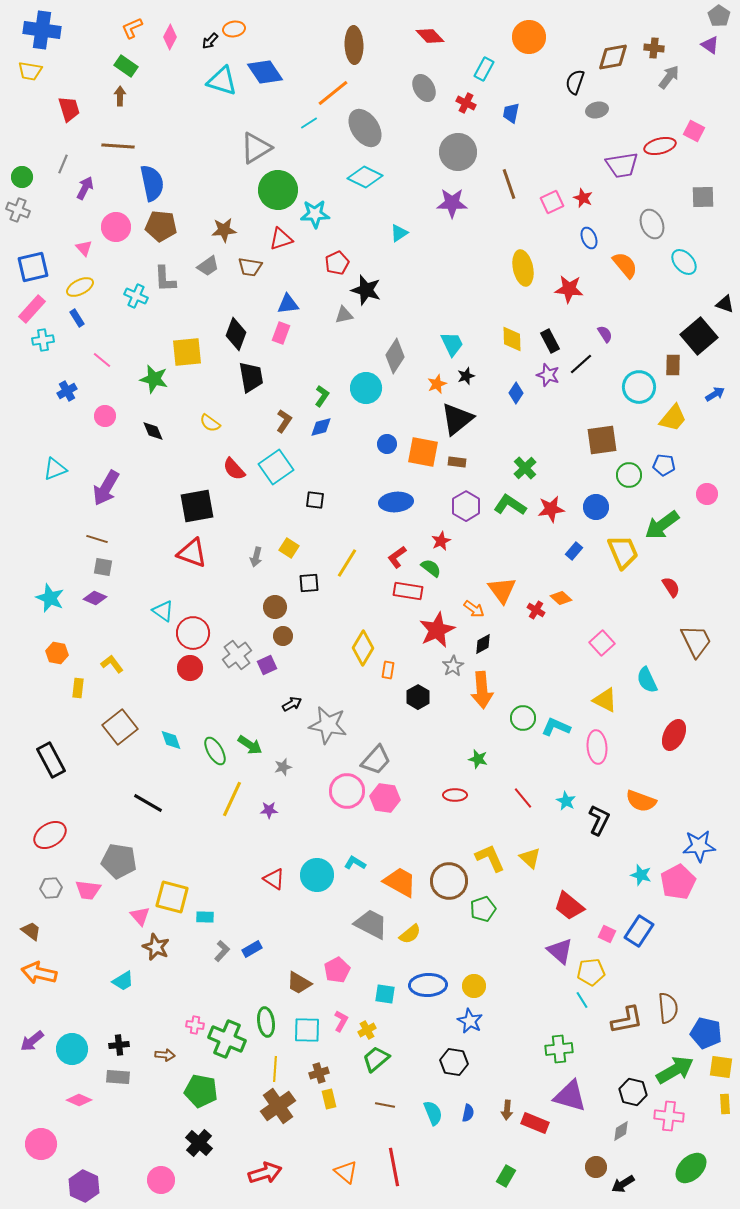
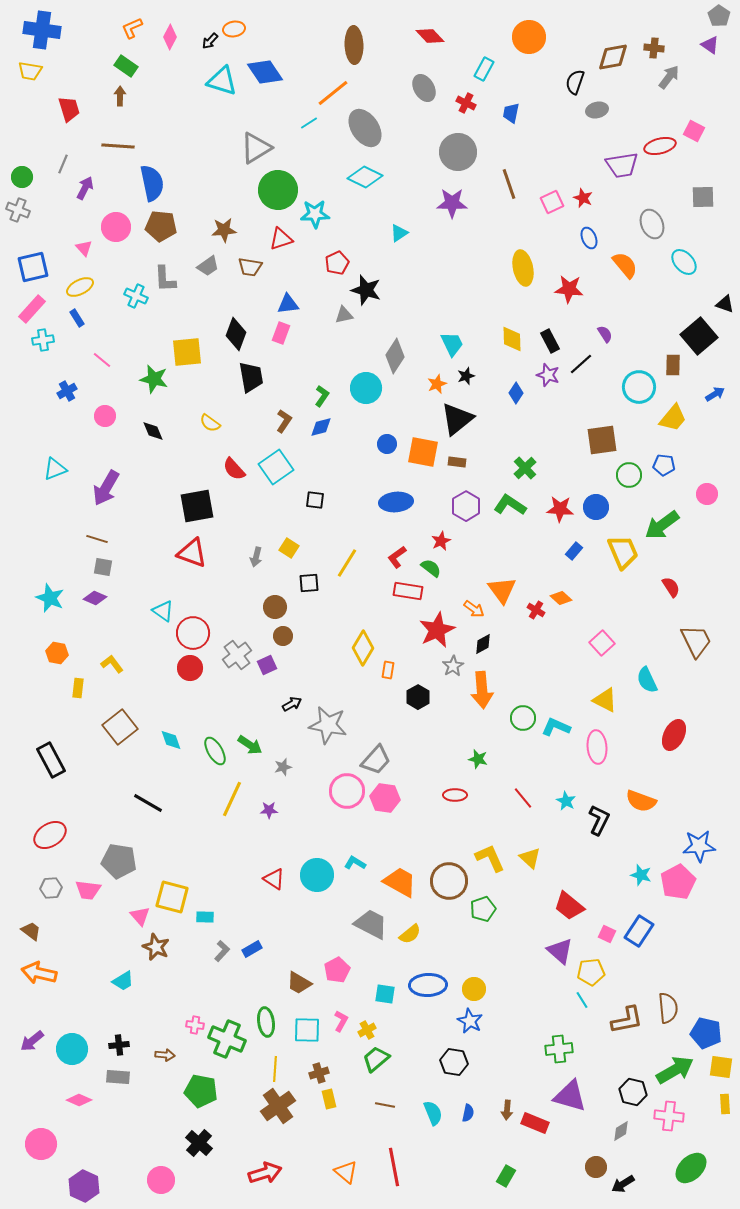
red star at (551, 509): moved 9 px right; rotated 12 degrees clockwise
yellow circle at (474, 986): moved 3 px down
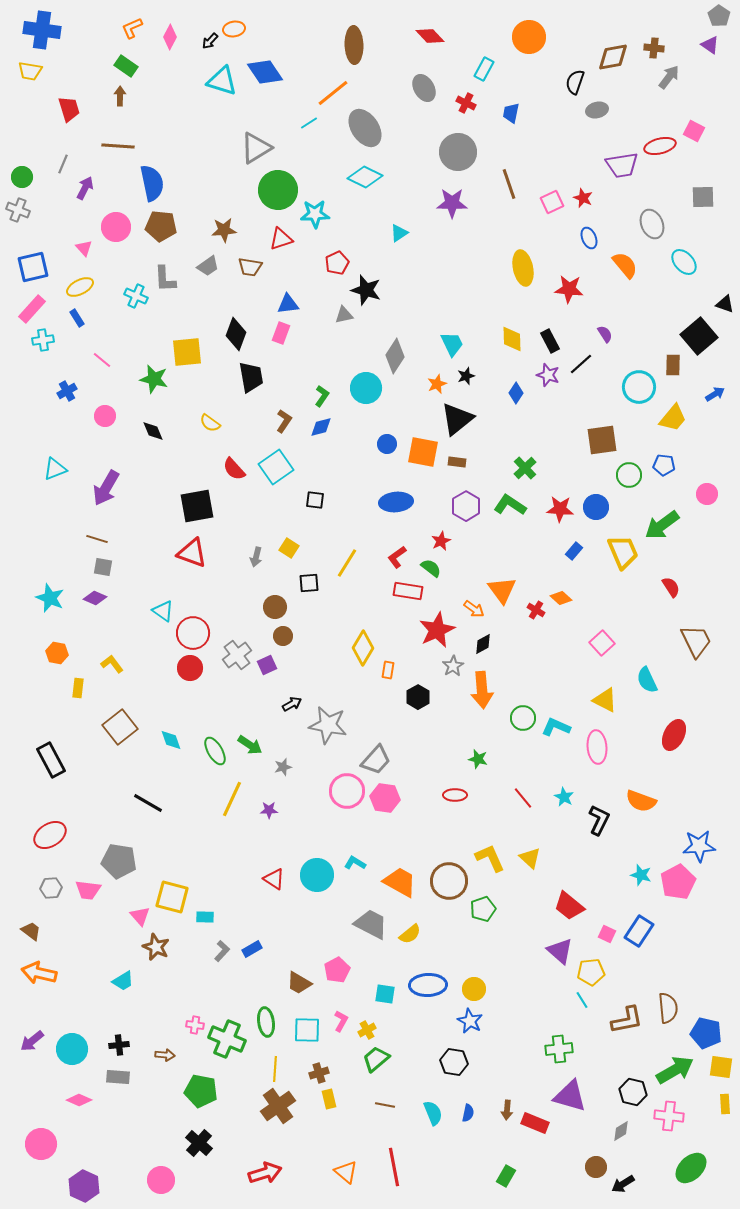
cyan star at (566, 801): moved 2 px left, 4 px up
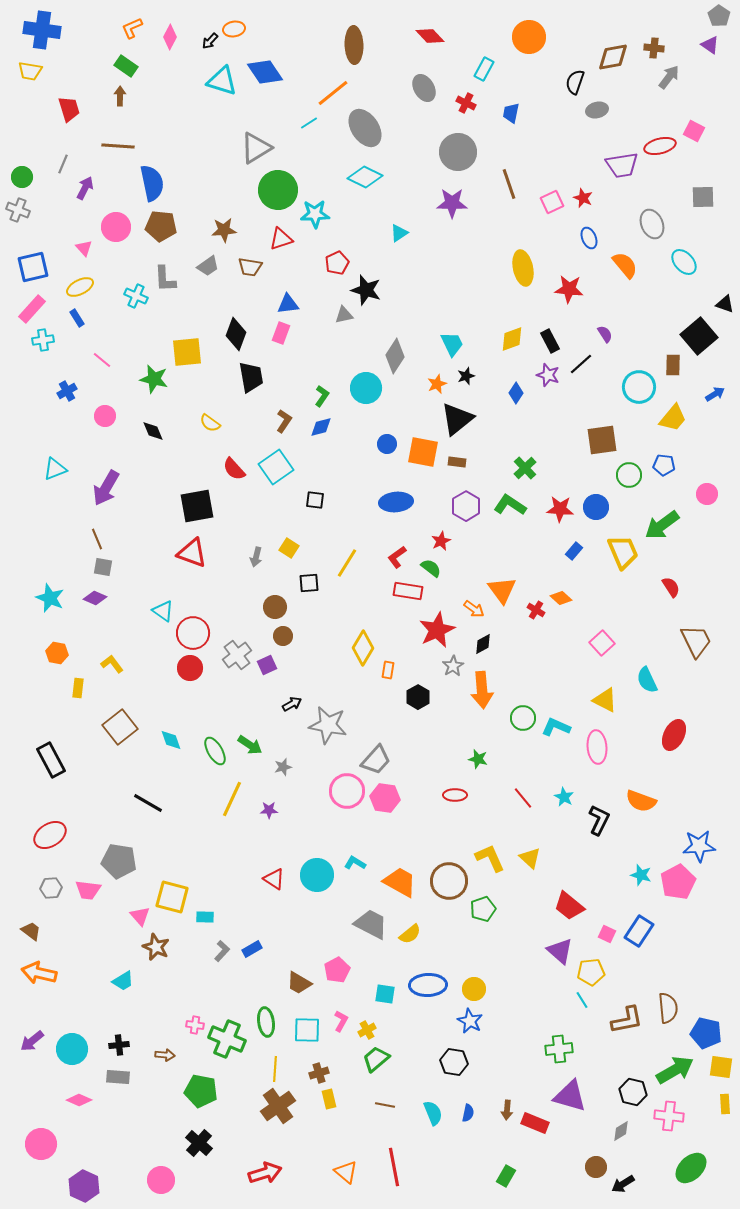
yellow diamond at (512, 339): rotated 72 degrees clockwise
brown line at (97, 539): rotated 50 degrees clockwise
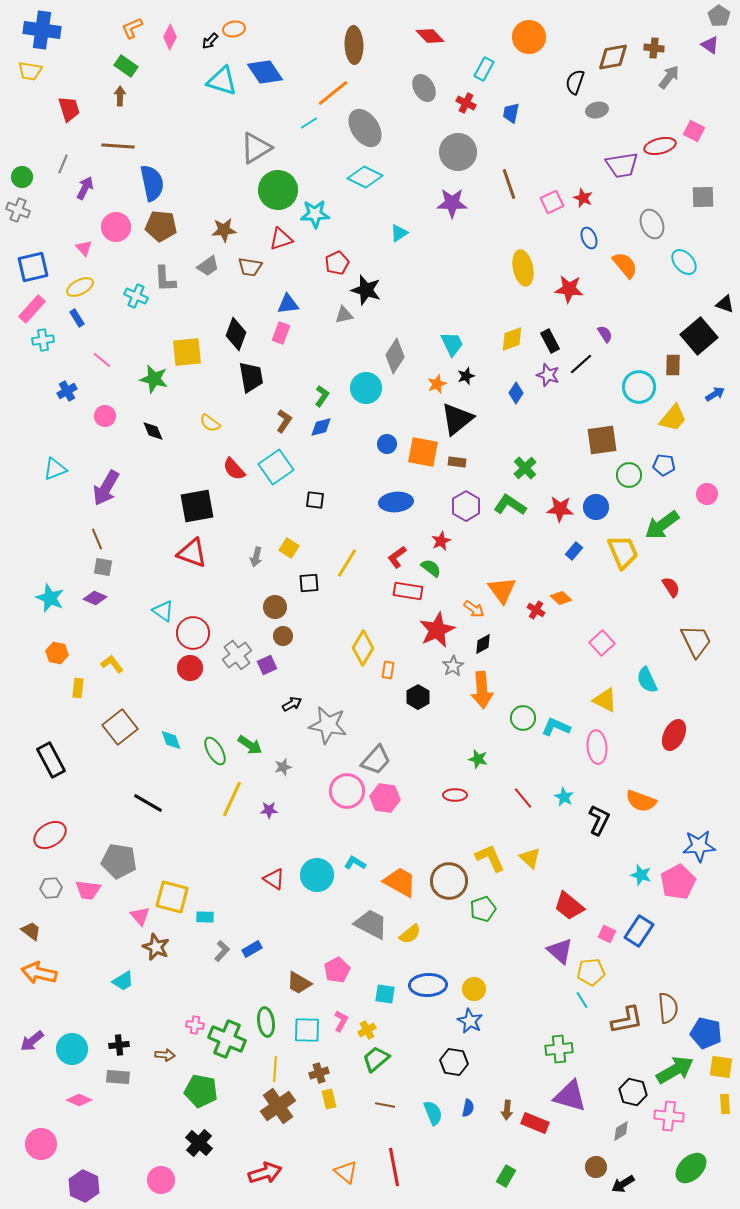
blue semicircle at (468, 1113): moved 5 px up
